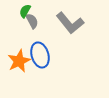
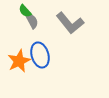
green semicircle: rotated 72 degrees counterclockwise
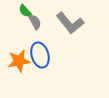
gray semicircle: moved 3 px right, 1 px down
orange star: rotated 15 degrees clockwise
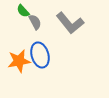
green semicircle: moved 2 px left
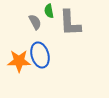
green semicircle: moved 26 px right; rotated 32 degrees clockwise
gray L-shape: rotated 36 degrees clockwise
orange star: rotated 10 degrees clockwise
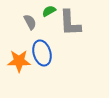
green semicircle: rotated 72 degrees clockwise
gray semicircle: moved 5 px left
blue ellipse: moved 2 px right, 2 px up
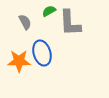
gray semicircle: moved 5 px left
